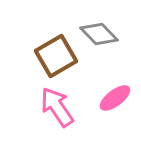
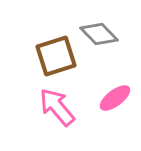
brown square: rotated 12 degrees clockwise
pink arrow: rotated 6 degrees counterclockwise
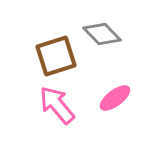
gray diamond: moved 3 px right
pink arrow: moved 2 px up
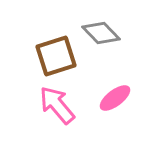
gray diamond: moved 1 px left, 1 px up
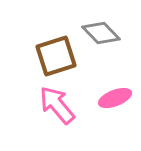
pink ellipse: rotated 16 degrees clockwise
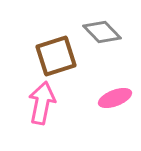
gray diamond: moved 1 px right, 1 px up
pink arrow: moved 15 px left, 2 px up; rotated 51 degrees clockwise
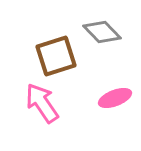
pink arrow: rotated 45 degrees counterclockwise
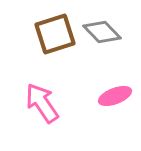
brown square: moved 1 px left, 22 px up
pink ellipse: moved 2 px up
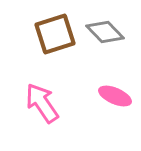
gray diamond: moved 3 px right
pink ellipse: rotated 44 degrees clockwise
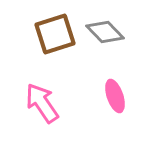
pink ellipse: rotated 48 degrees clockwise
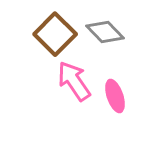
brown square: rotated 27 degrees counterclockwise
pink arrow: moved 32 px right, 22 px up
